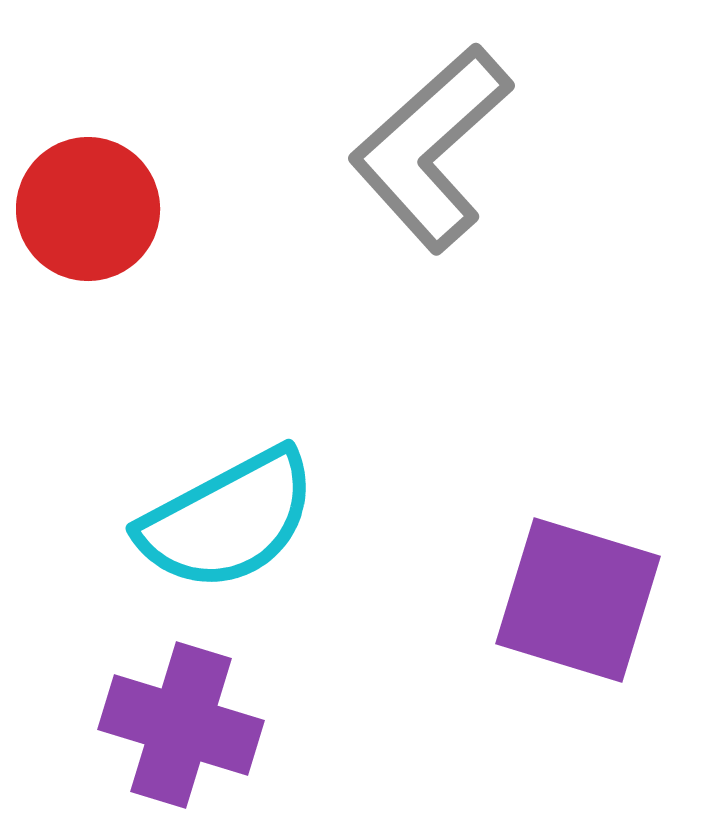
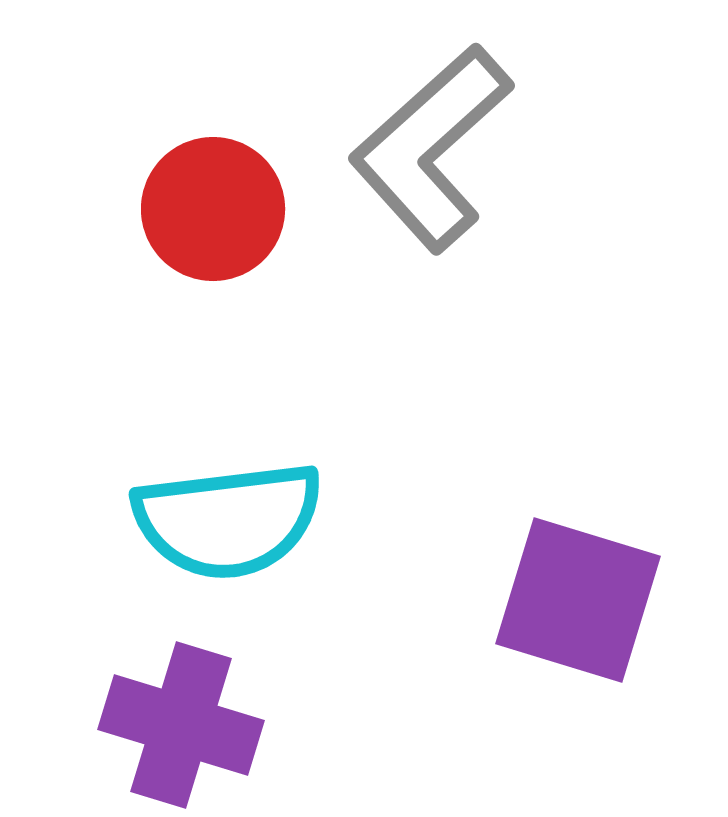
red circle: moved 125 px right
cyan semicircle: rotated 21 degrees clockwise
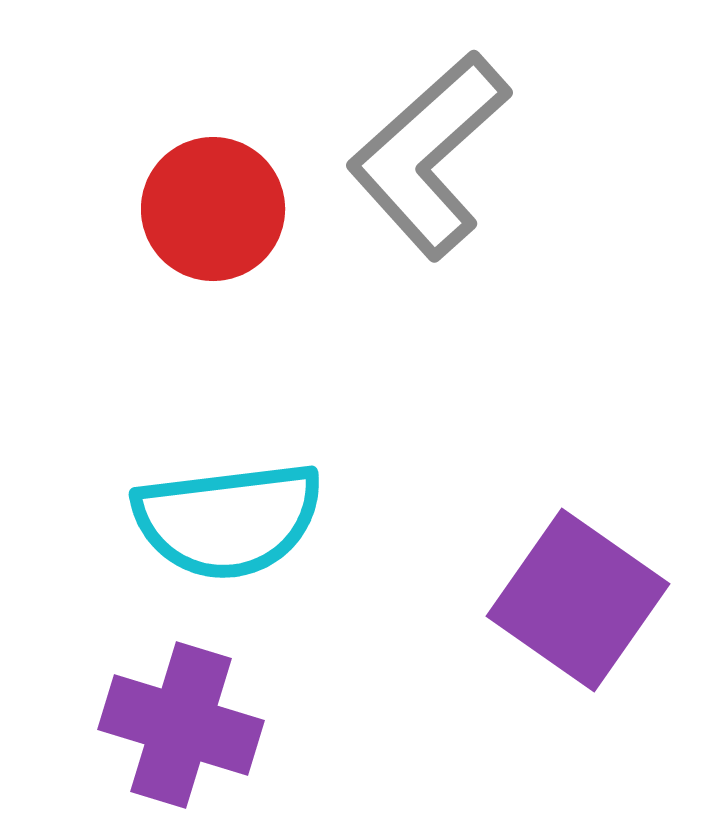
gray L-shape: moved 2 px left, 7 px down
purple square: rotated 18 degrees clockwise
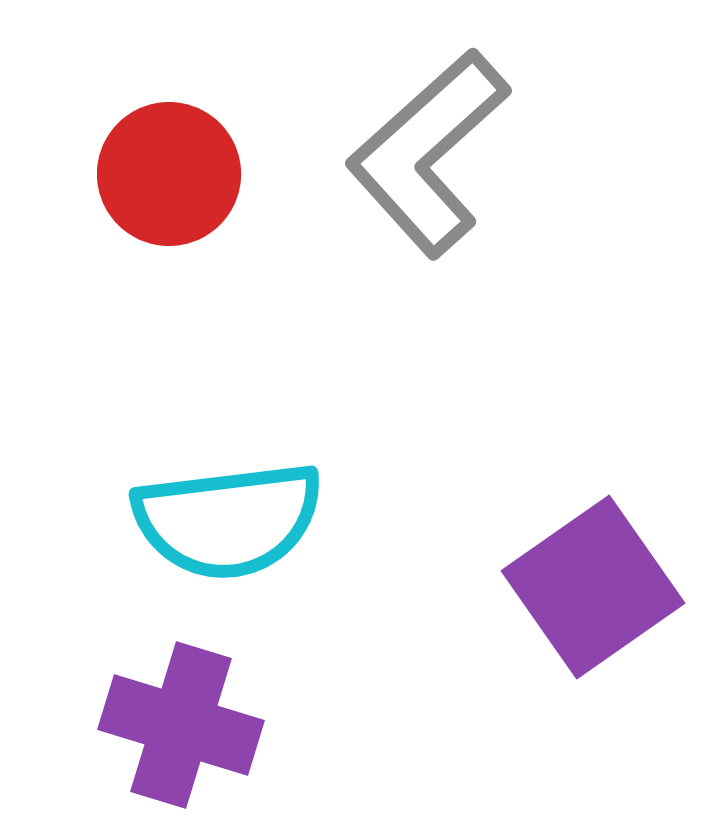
gray L-shape: moved 1 px left, 2 px up
red circle: moved 44 px left, 35 px up
purple square: moved 15 px right, 13 px up; rotated 20 degrees clockwise
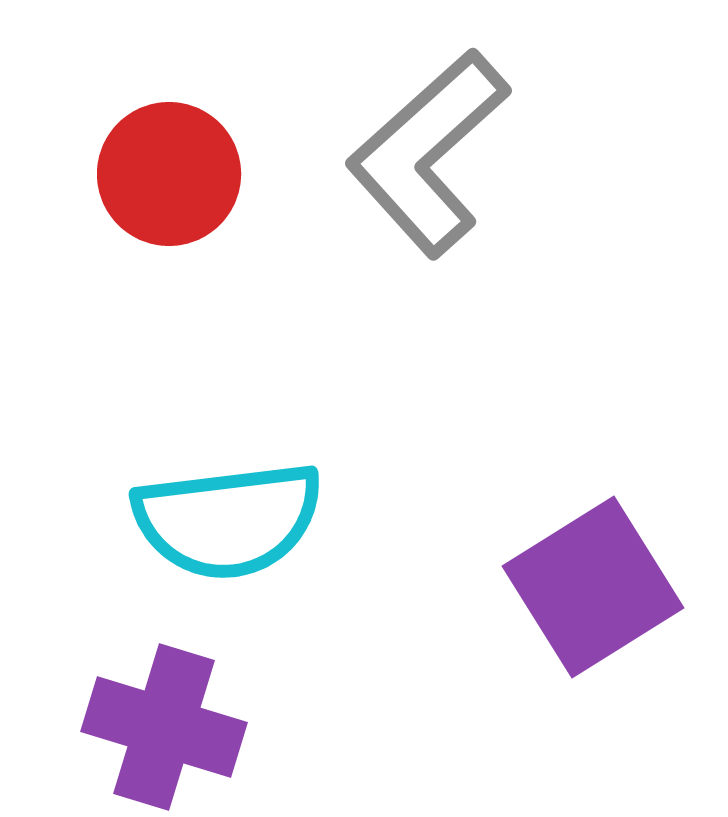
purple square: rotated 3 degrees clockwise
purple cross: moved 17 px left, 2 px down
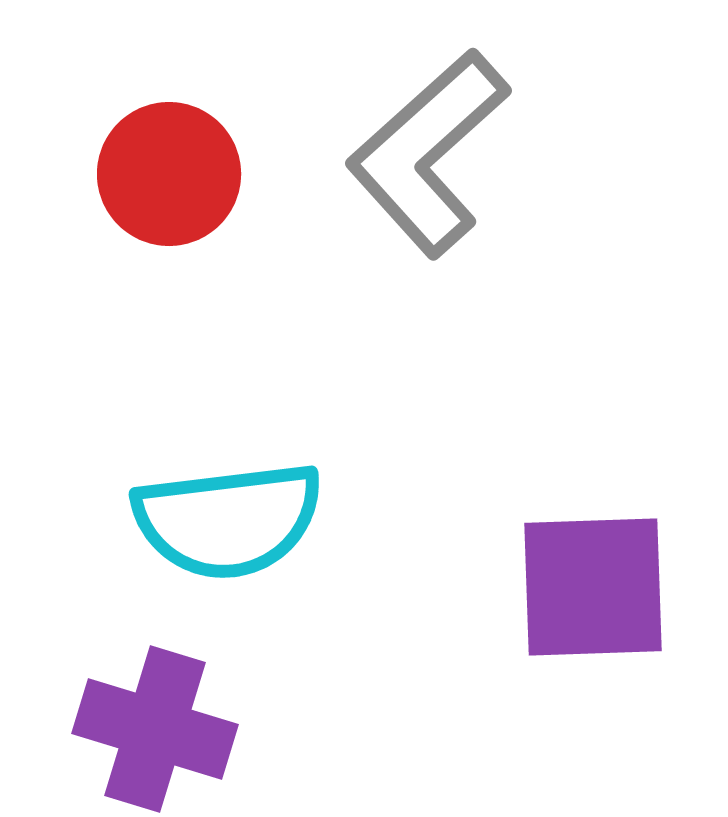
purple square: rotated 30 degrees clockwise
purple cross: moved 9 px left, 2 px down
